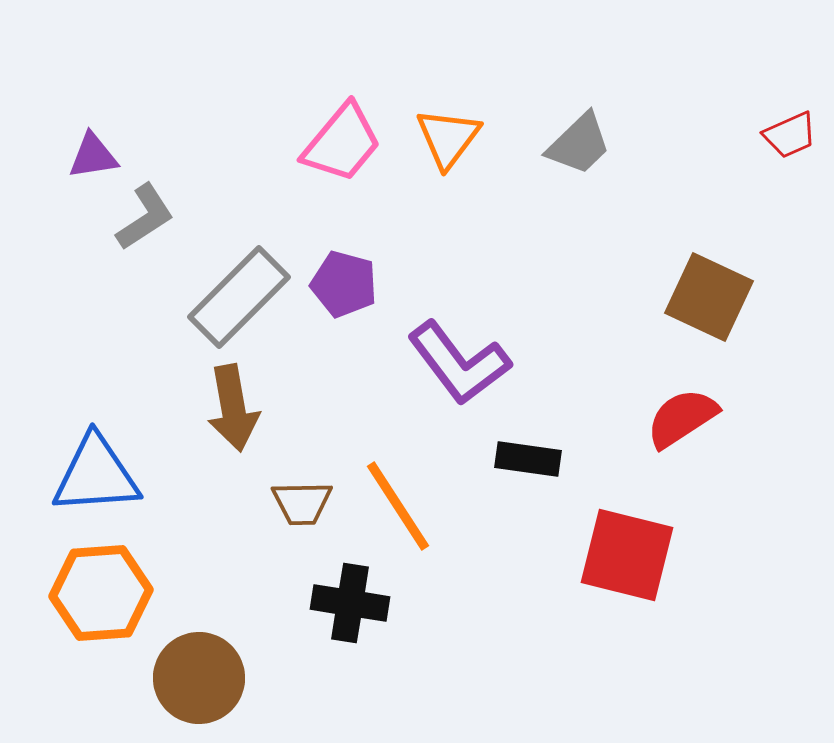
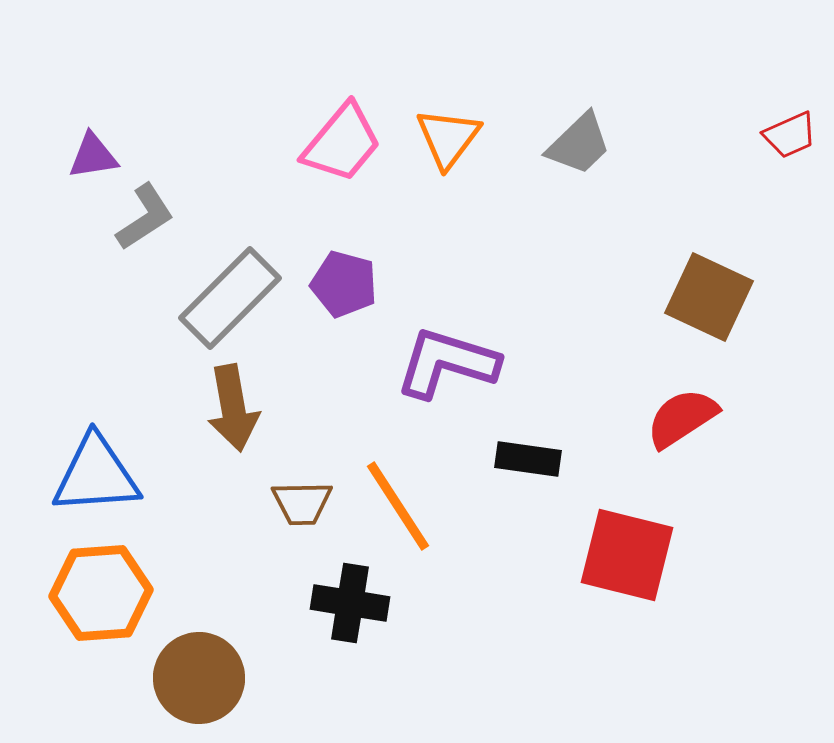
gray rectangle: moved 9 px left, 1 px down
purple L-shape: moved 12 px left; rotated 144 degrees clockwise
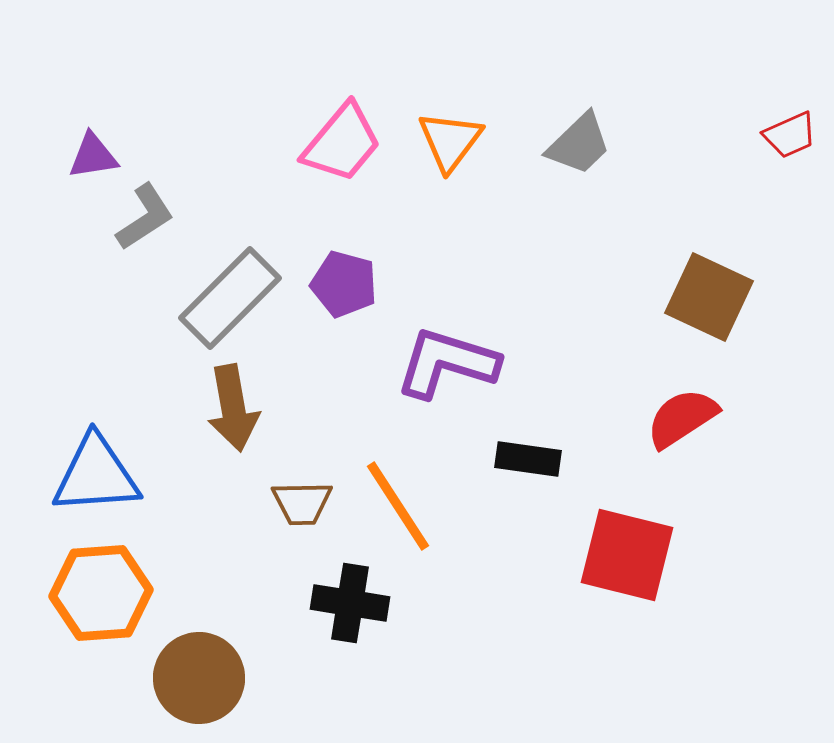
orange triangle: moved 2 px right, 3 px down
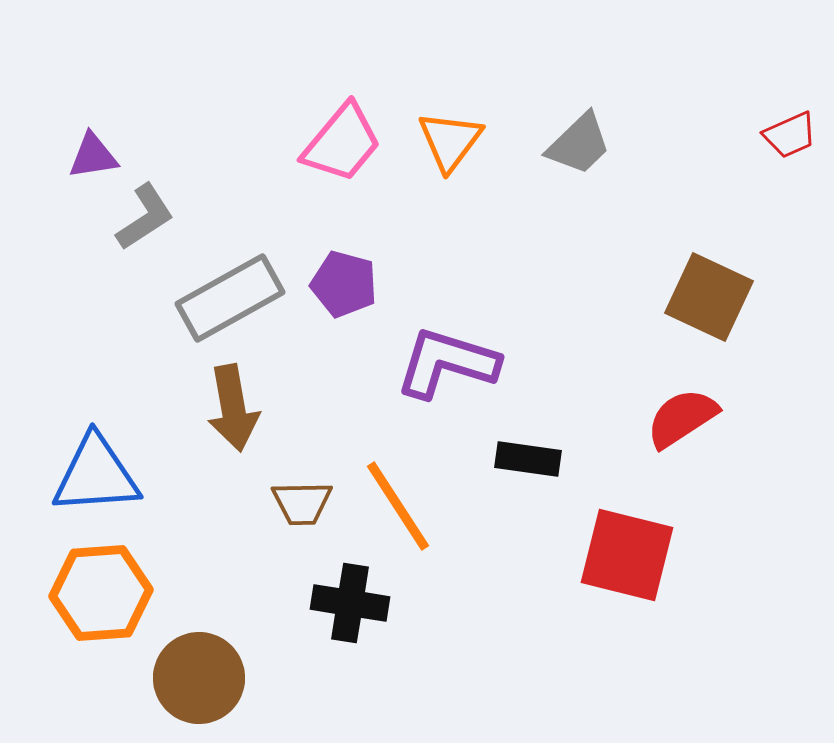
gray rectangle: rotated 16 degrees clockwise
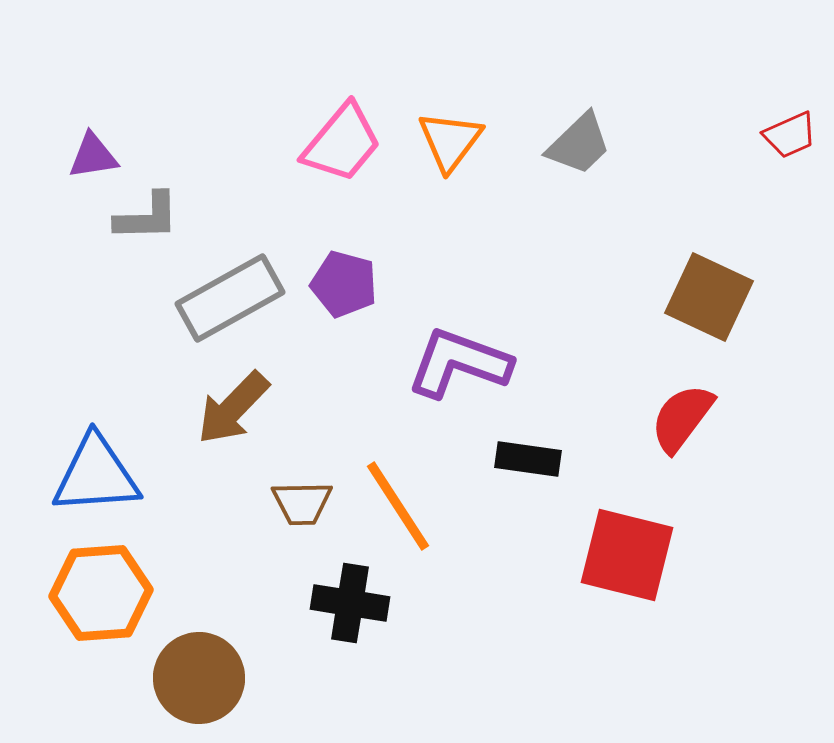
gray L-shape: moved 2 px right; rotated 32 degrees clockwise
purple L-shape: moved 12 px right; rotated 3 degrees clockwise
brown arrow: rotated 54 degrees clockwise
red semicircle: rotated 20 degrees counterclockwise
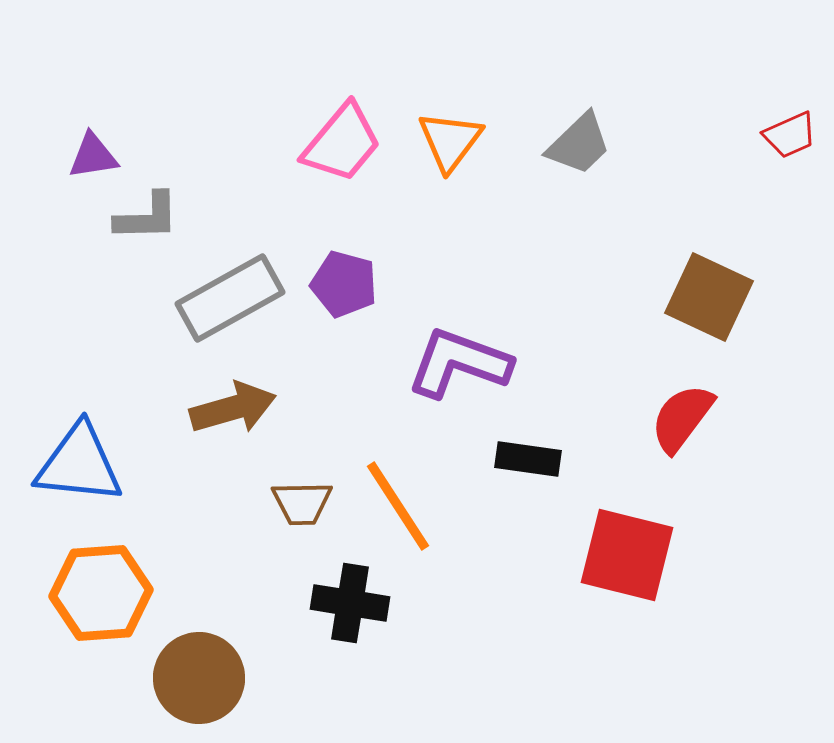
brown arrow: rotated 150 degrees counterclockwise
blue triangle: moved 17 px left, 11 px up; rotated 10 degrees clockwise
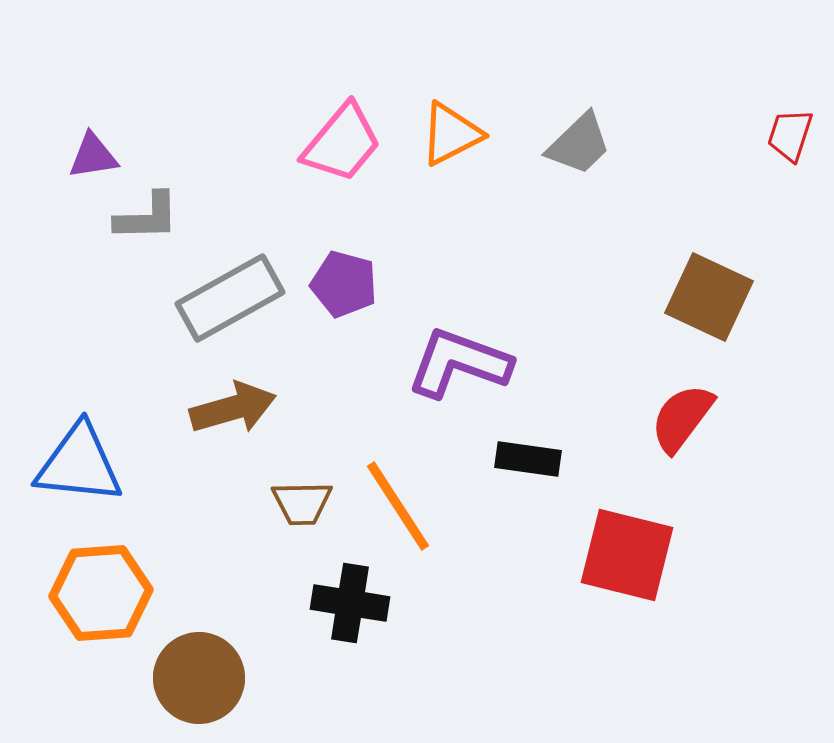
red trapezoid: rotated 132 degrees clockwise
orange triangle: moved 1 px right, 7 px up; rotated 26 degrees clockwise
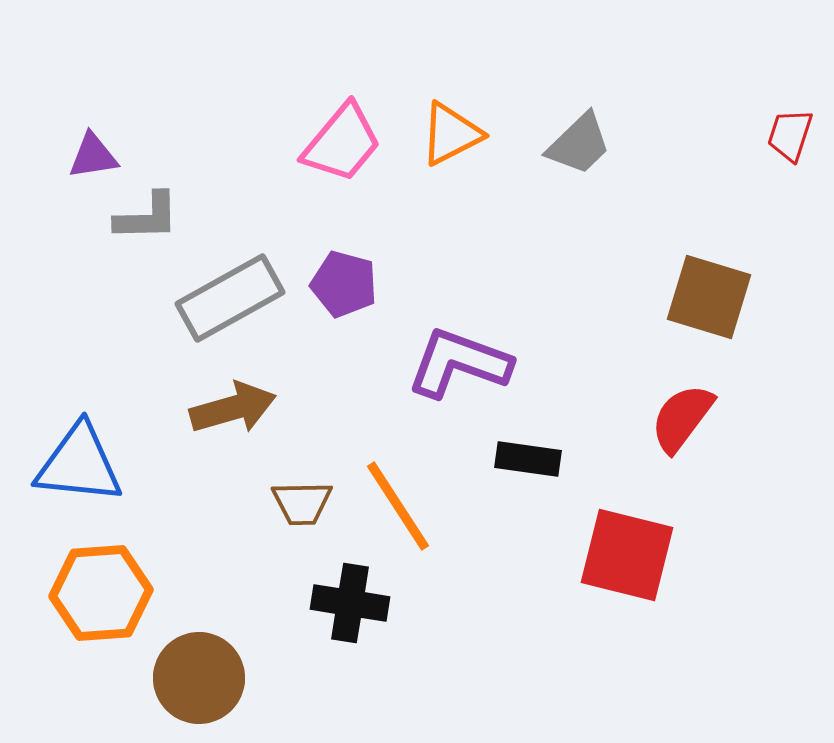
brown square: rotated 8 degrees counterclockwise
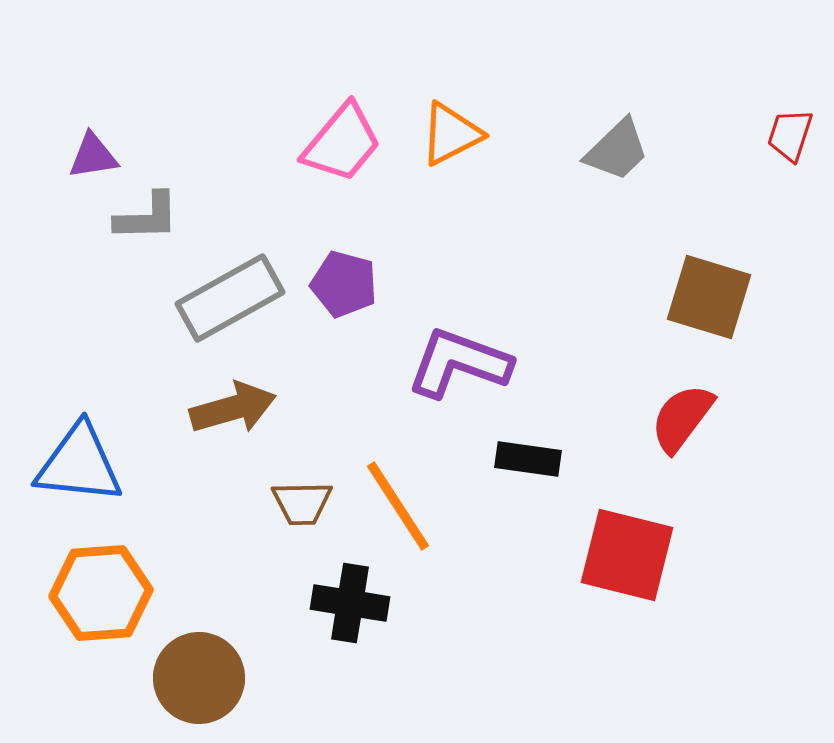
gray trapezoid: moved 38 px right, 6 px down
